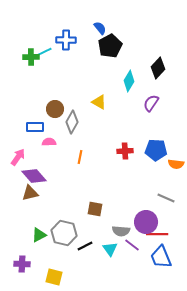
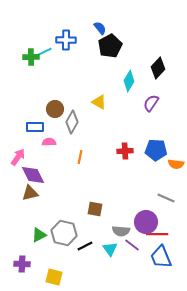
purple diamond: moved 1 px left, 1 px up; rotated 15 degrees clockwise
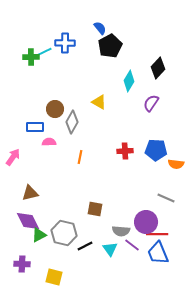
blue cross: moved 1 px left, 3 px down
pink arrow: moved 5 px left
purple diamond: moved 5 px left, 46 px down
blue trapezoid: moved 3 px left, 4 px up
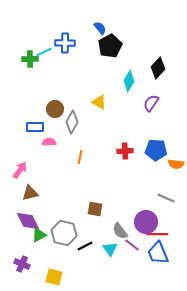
green cross: moved 1 px left, 2 px down
pink arrow: moved 7 px right, 13 px down
gray semicircle: moved 1 px left; rotated 48 degrees clockwise
purple cross: rotated 21 degrees clockwise
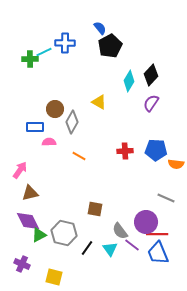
black diamond: moved 7 px left, 7 px down
orange line: moved 1 px left, 1 px up; rotated 72 degrees counterclockwise
black line: moved 2 px right, 2 px down; rotated 28 degrees counterclockwise
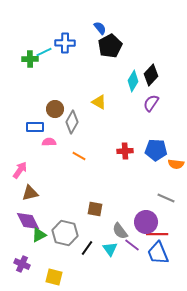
cyan diamond: moved 4 px right
gray hexagon: moved 1 px right
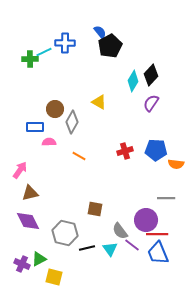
blue semicircle: moved 4 px down
red cross: rotated 14 degrees counterclockwise
gray line: rotated 24 degrees counterclockwise
purple circle: moved 2 px up
green triangle: moved 24 px down
black line: rotated 42 degrees clockwise
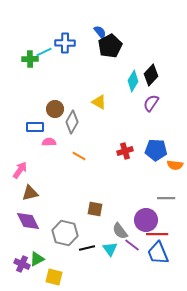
orange semicircle: moved 1 px left, 1 px down
green triangle: moved 2 px left
